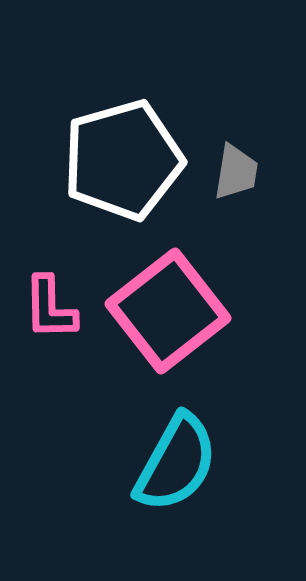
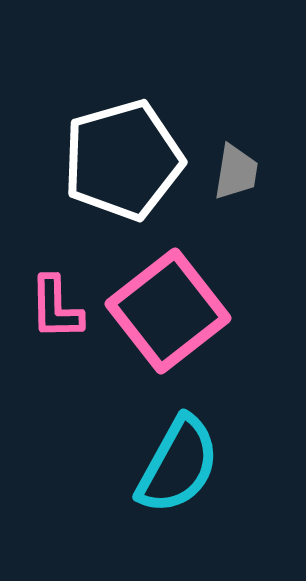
pink L-shape: moved 6 px right
cyan semicircle: moved 2 px right, 2 px down
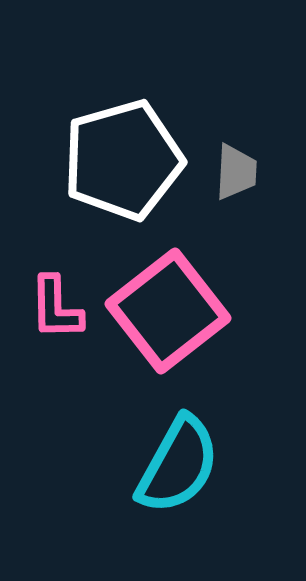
gray trapezoid: rotated 6 degrees counterclockwise
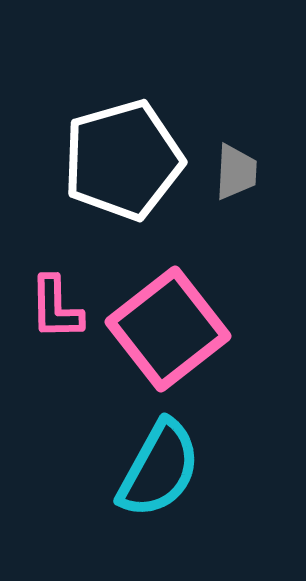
pink square: moved 18 px down
cyan semicircle: moved 19 px left, 4 px down
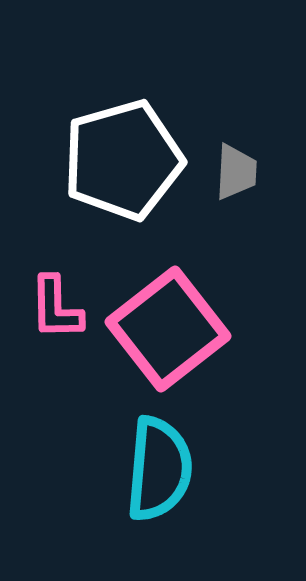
cyan semicircle: rotated 24 degrees counterclockwise
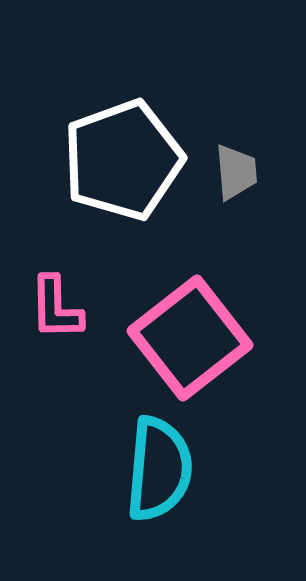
white pentagon: rotated 4 degrees counterclockwise
gray trapezoid: rotated 8 degrees counterclockwise
pink square: moved 22 px right, 9 px down
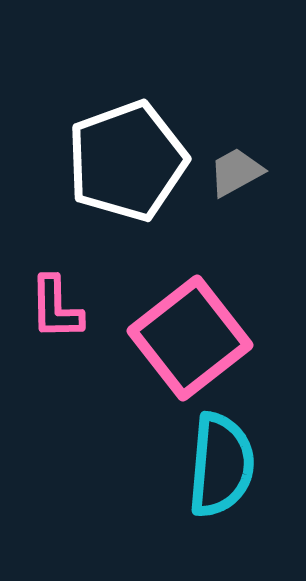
white pentagon: moved 4 px right, 1 px down
gray trapezoid: rotated 114 degrees counterclockwise
cyan semicircle: moved 62 px right, 4 px up
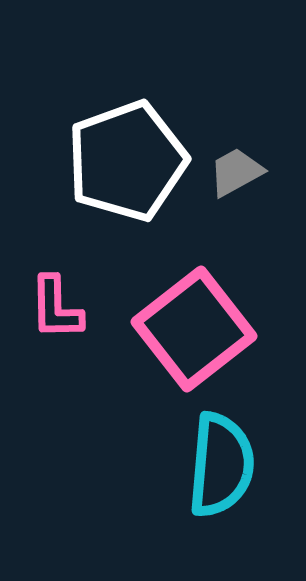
pink square: moved 4 px right, 9 px up
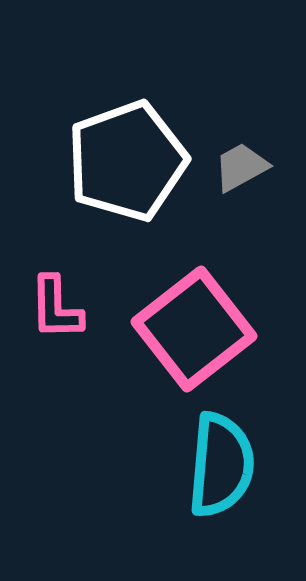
gray trapezoid: moved 5 px right, 5 px up
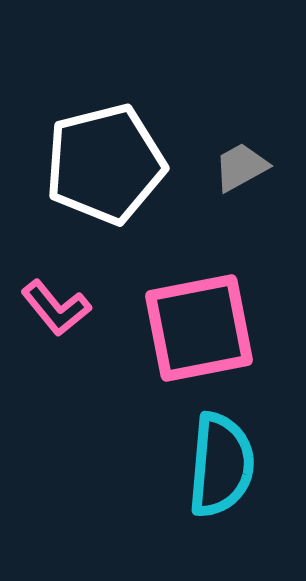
white pentagon: moved 22 px left, 3 px down; rotated 6 degrees clockwise
pink L-shape: rotated 38 degrees counterclockwise
pink square: moved 5 px right, 1 px up; rotated 27 degrees clockwise
